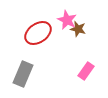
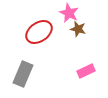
pink star: moved 2 px right, 7 px up
red ellipse: moved 1 px right, 1 px up
pink rectangle: rotated 30 degrees clockwise
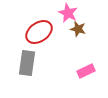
pink star: moved 1 px left
gray rectangle: moved 4 px right, 11 px up; rotated 15 degrees counterclockwise
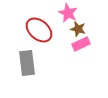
red ellipse: moved 2 px up; rotated 76 degrees clockwise
gray rectangle: rotated 15 degrees counterclockwise
pink rectangle: moved 5 px left, 27 px up
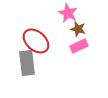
red ellipse: moved 3 px left, 11 px down
pink rectangle: moved 2 px left, 2 px down
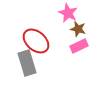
gray rectangle: rotated 10 degrees counterclockwise
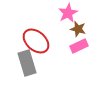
pink star: rotated 18 degrees clockwise
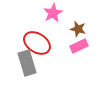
pink star: moved 15 px left
red ellipse: moved 1 px right, 2 px down; rotated 8 degrees counterclockwise
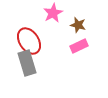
brown star: moved 4 px up
red ellipse: moved 8 px left, 2 px up; rotated 24 degrees clockwise
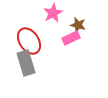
pink rectangle: moved 8 px left, 8 px up
gray rectangle: moved 1 px left
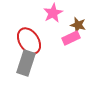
gray rectangle: rotated 35 degrees clockwise
